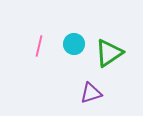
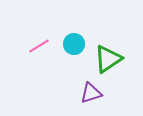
pink line: rotated 45 degrees clockwise
green triangle: moved 1 px left, 6 px down
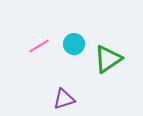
purple triangle: moved 27 px left, 6 px down
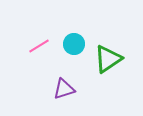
purple triangle: moved 10 px up
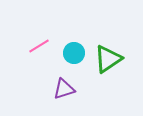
cyan circle: moved 9 px down
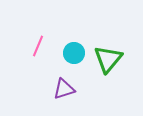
pink line: moved 1 px left; rotated 35 degrees counterclockwise
green triangle: rotated 16 degrees counterclockwise
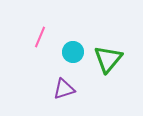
pink line: moved 2 px right, 9 px up
cyan circle: moved 1 px left, 1 px up
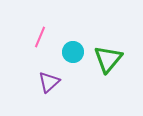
purple triangle: moved 15 px left, 7 px up; rotated 25 degrees counterclockwise
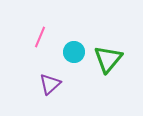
cyan circle: moved 1 px right
purple triangle: moved 1 px right, 2 px down
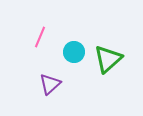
green triangle: rotated 8 degrees clockwise
